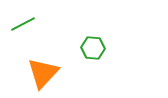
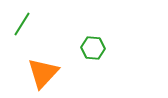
green line: moved 1 px left; rotated 30 degrees counterclockwise
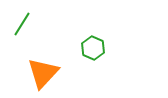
green hexagon: rotated 20 degrees clockwise
